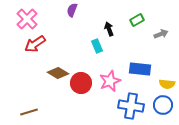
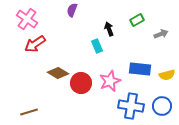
pink cross: rotated 10 degrees counterclockwise
yellow semicircle: moved 9 px up; rotated 21 degrees counterclockwise
blue circle: moved 1 px left, 1 px down
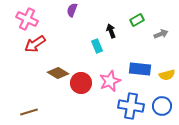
pink cross: rotated 10 degrees counterclockwise
black arrow: moved 2 px right, 2 px down
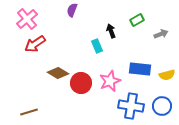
pink cross: rotated 25 degrees clockwise
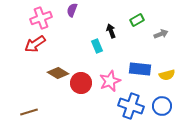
pink cross: moved 14 px right, 1 px up; rotated 20 degrees clockwise
blue cross: rotated 10 degrees clockwise
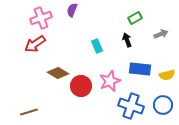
green rectangle: moved 2 px left, 2 px up
black arrow: moved 16 px right, 9 px down
red circle: moved 3 px down
blue circle: moved 1 px right, 1 px up
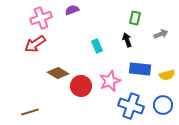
purple semicircle: rotated 48 degrees clockwise
green rectangle: rotated 48 degrees counterclockwise
brown line: moved 1 px right
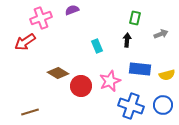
black arrow: rotated 24 degrees clockwise
red arrow: moved 10 px left, 2 px up
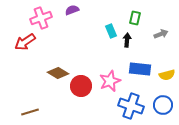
cyan rectangle: moved 14 px right, 15 px up
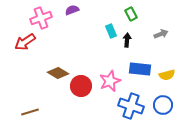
green rectangle: moved 4 px left, 4 px up; rotated 40 degrees counterclockwise
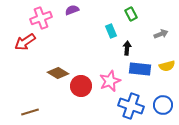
black arrow: moved 8 px down
yellow semicircle: moved 9 px up
